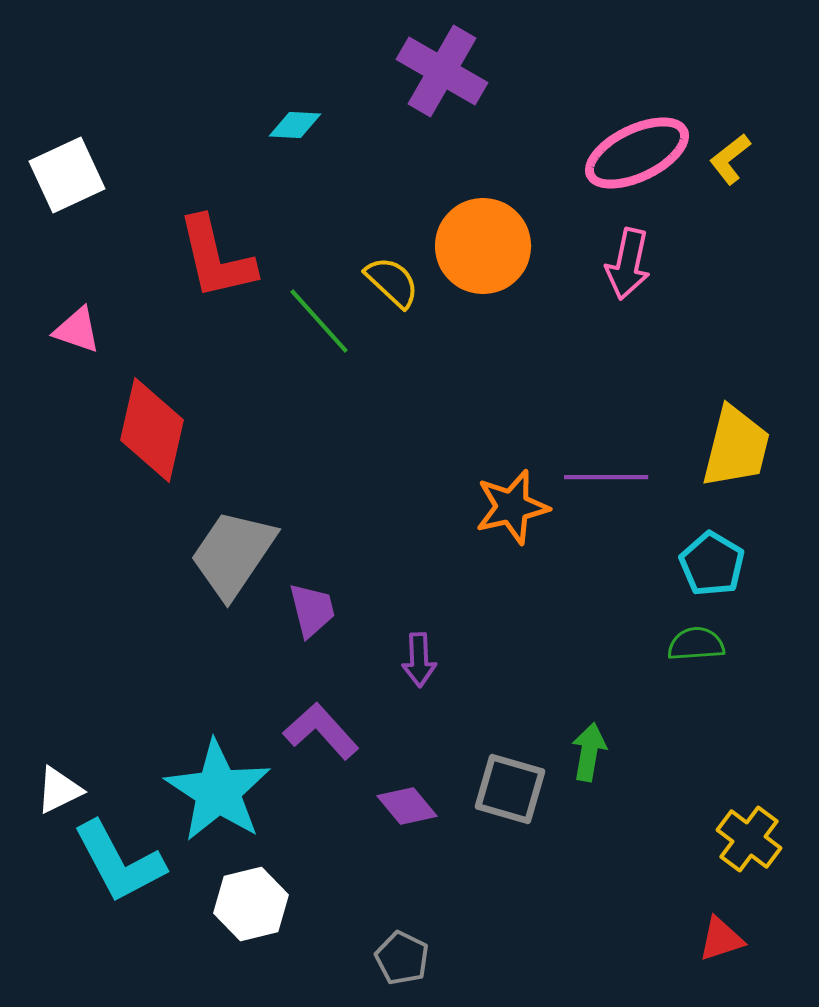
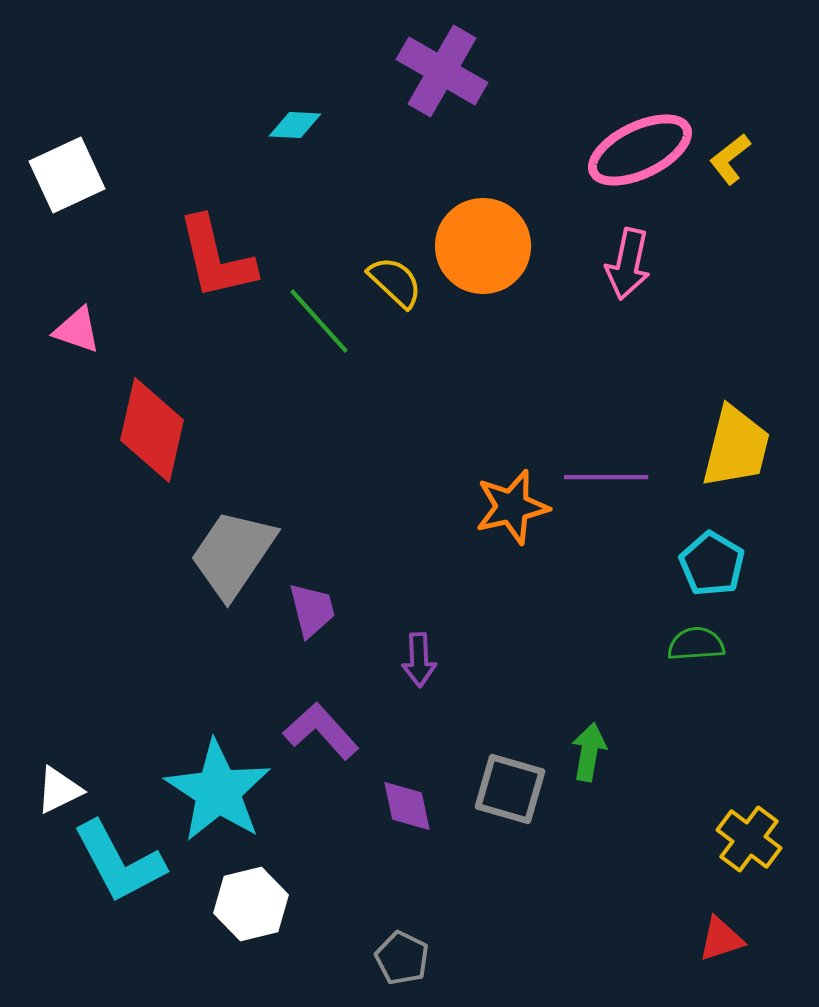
pink ellipse: moved 3 px right, 3 px up
yellow semicircle: moved 3 px right
purple diamond: rotated 28 degrees clockwise
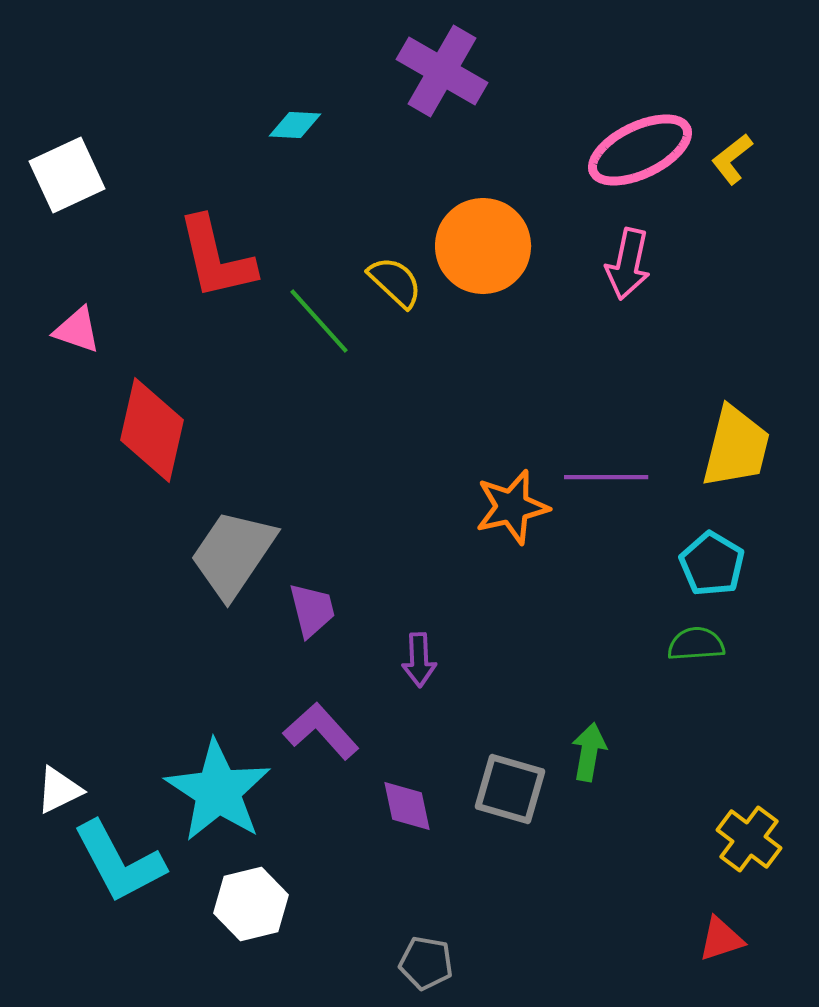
yellow L-shape: moved 2 px right
gray pentagon: moved 24 px right, 5 px down; rotated 16 degrees counterclockwise
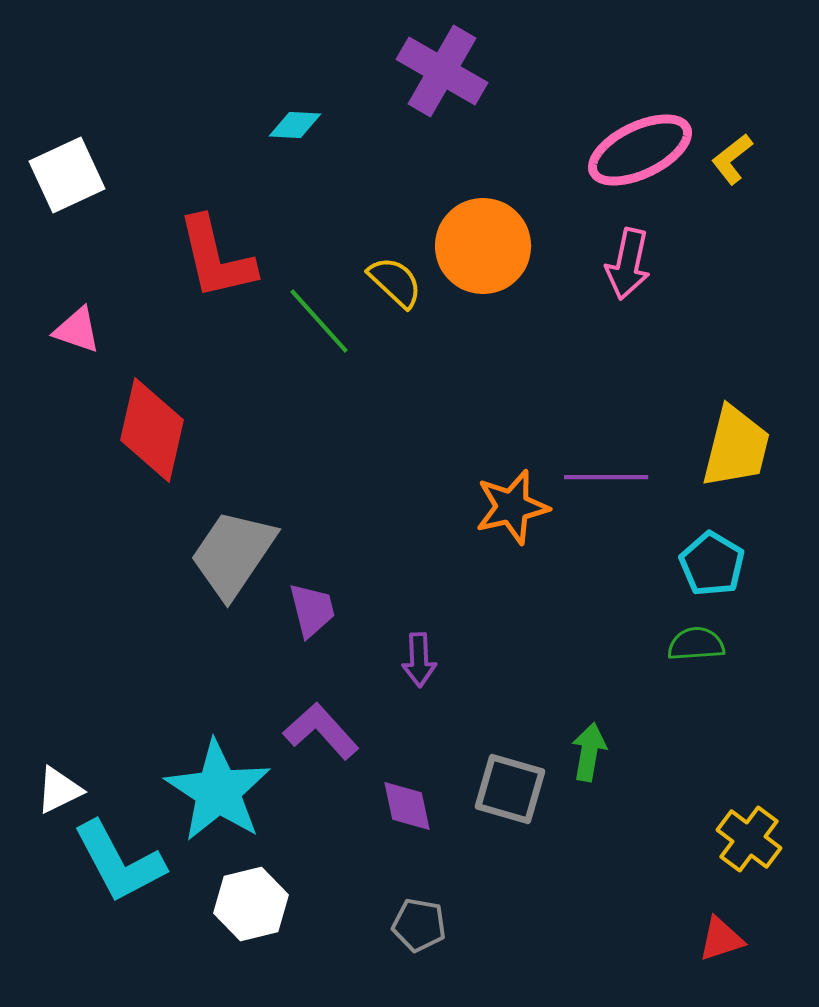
gray pentagon: moved 7 px left, 38 px up
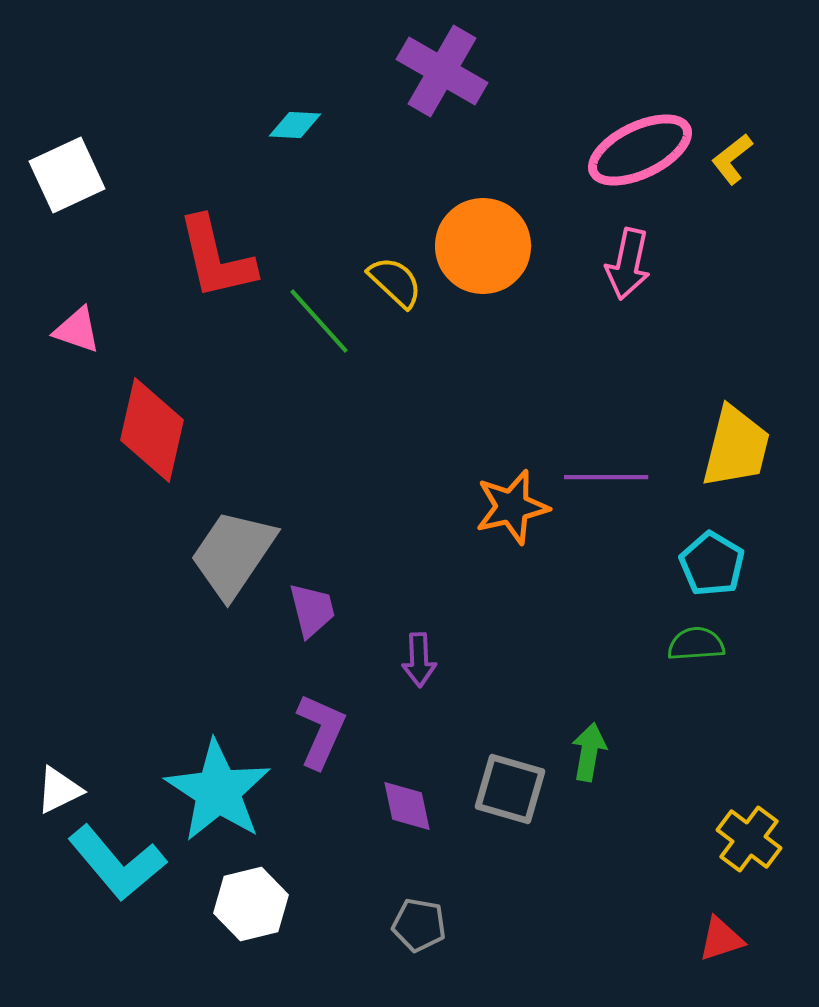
purple L-shape: rotated 66 degrees clockwise
cyan L-shape: moved 2 px left, 1 px down; rotated 12 degrees counterclockwise
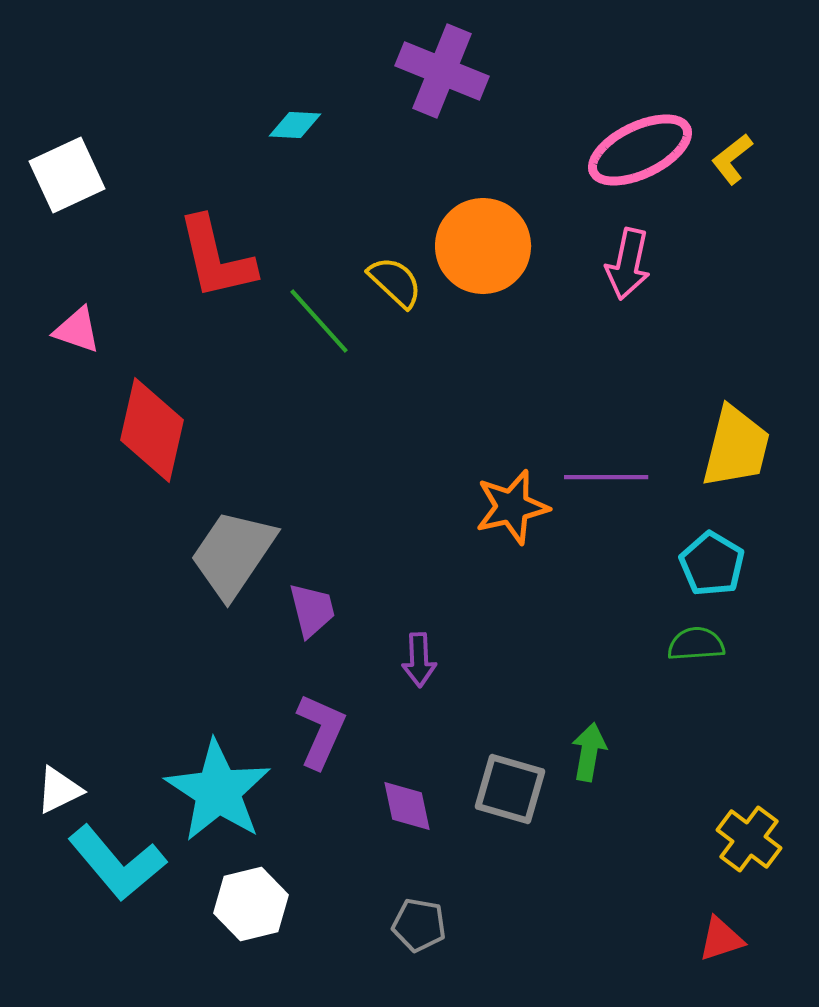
purple cross: rotated 8 degrees counterclockwise
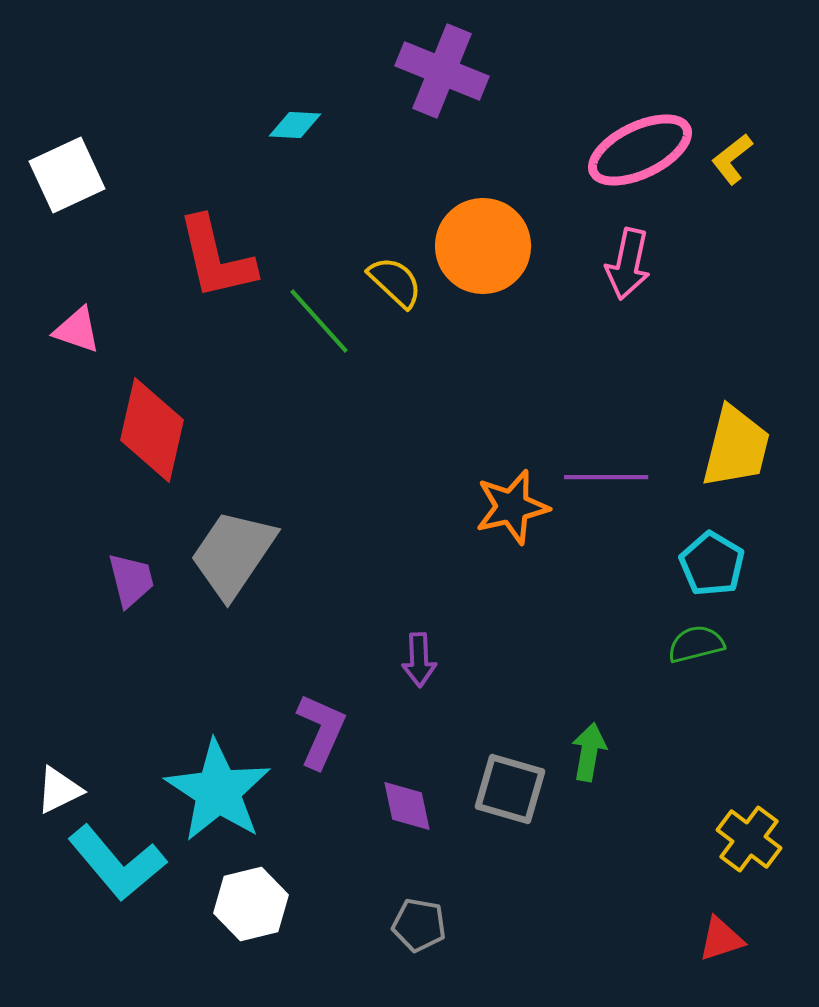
purple trapezoid: moved 181 px left, 30 px up
green semicircle: rotated 10 degrees counterclockwise
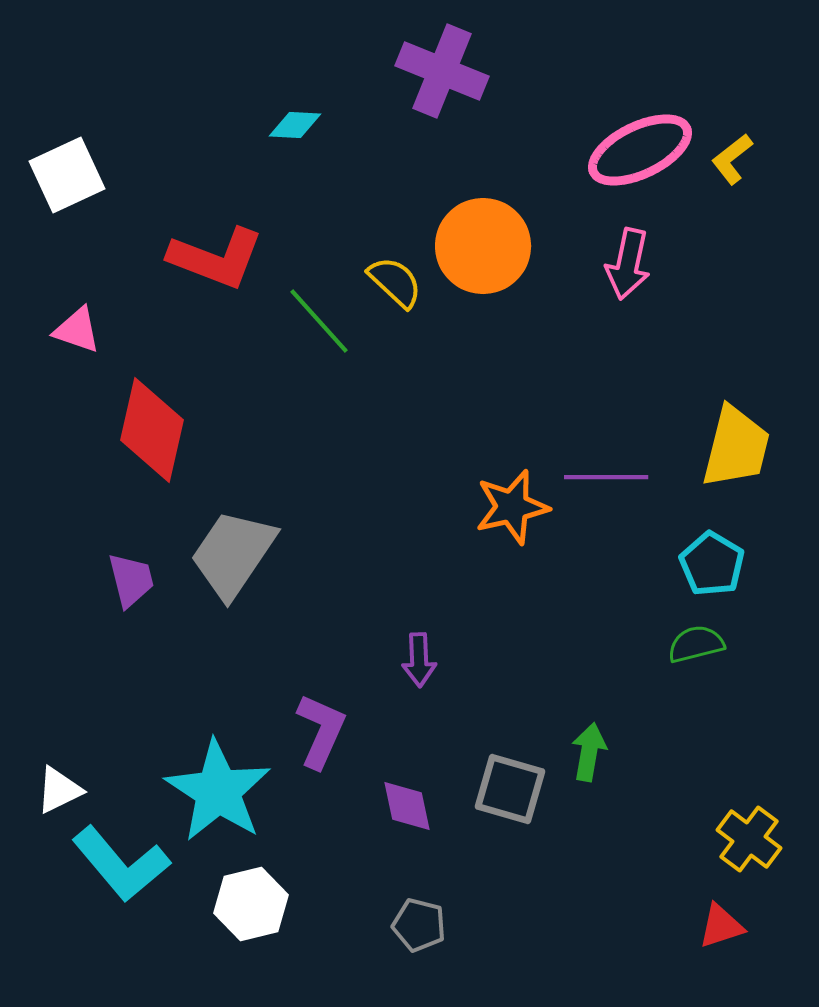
red L-shape: rotated 56 degrees counterclockwise
cyan L-shape: moved 4 px right, 1 px down
gray pentagon: rotated 4 degrees clockwise
red triangle: moved 13 px up
